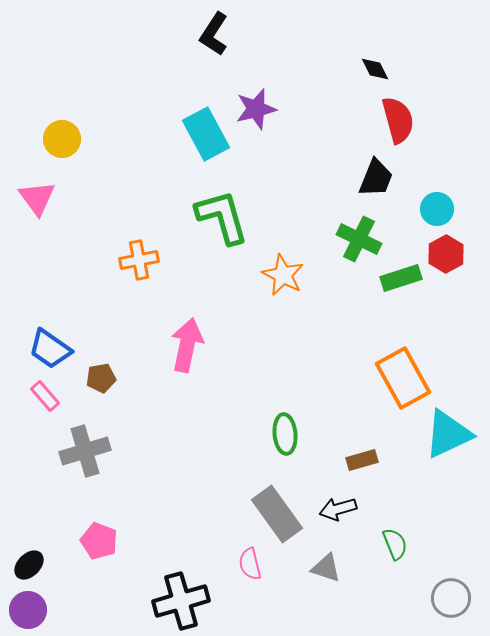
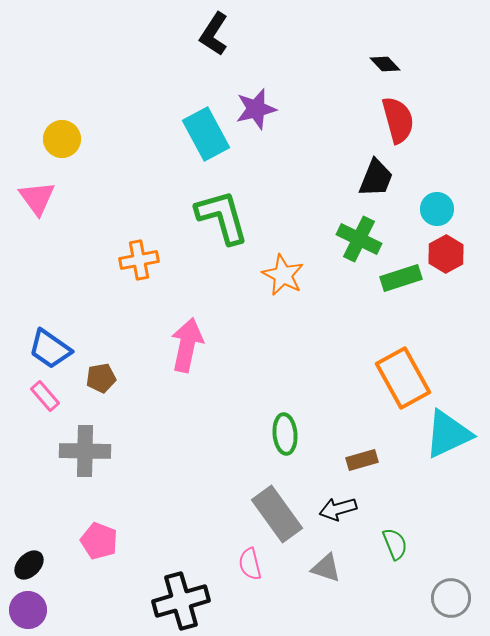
black diamond: moved 10 px right, 5 px up; rotated 16 degrees counterclockwise
gray cross: rotated 18 degrees clockwise
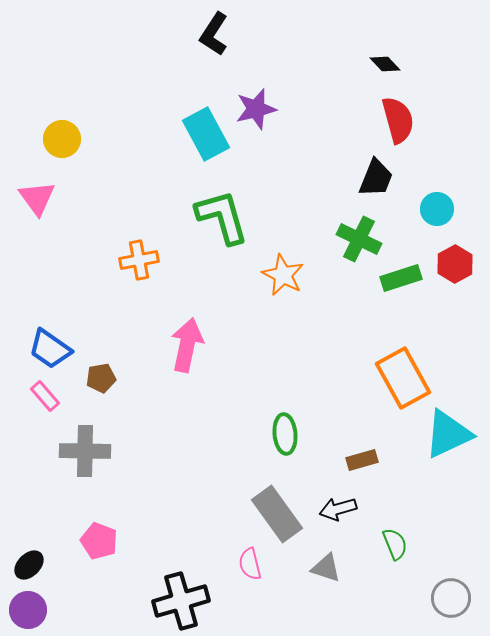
red hexagon: moved 9 px right, 10 px down
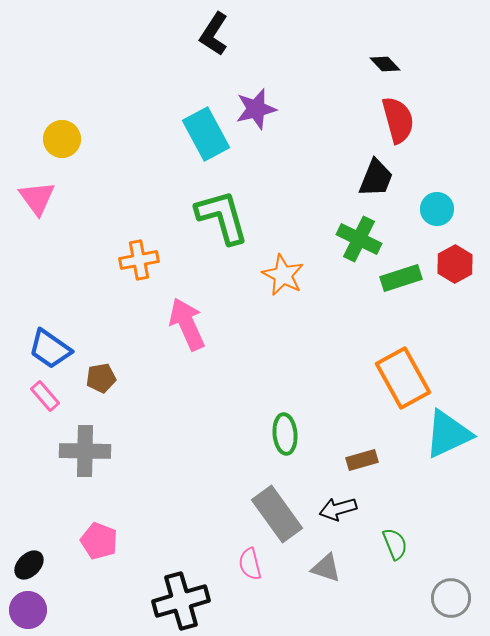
pink arrow: moved 21 px up; rotated 36 degrees counterclockwise
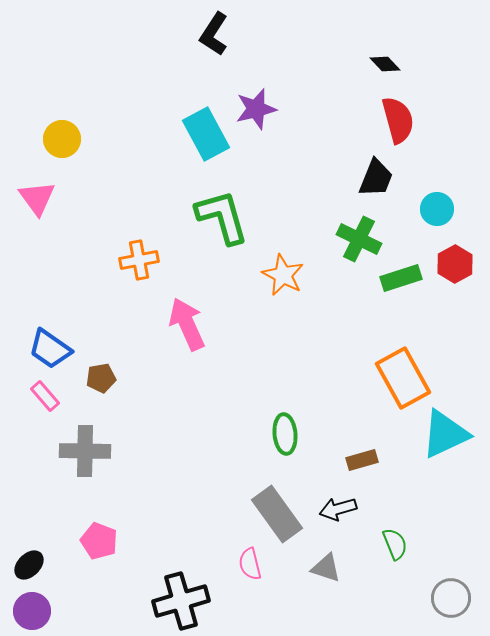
cyan triangle: moved 3 px left
purple circle: moved 4 px right, 1 px down
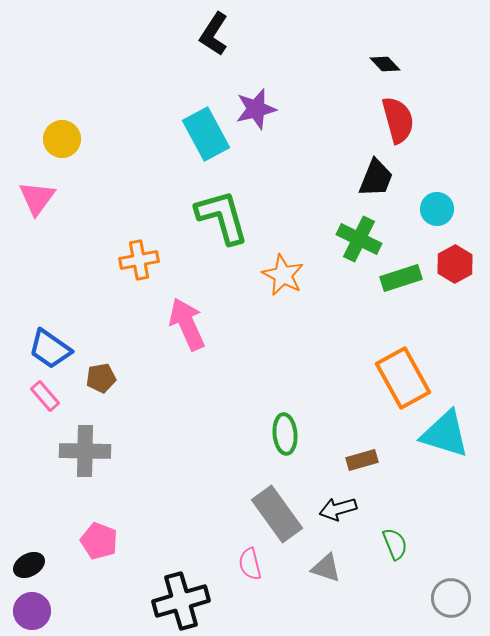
pink triangle: rotated 12 degrees clockwise
cyan triangle: rotated 42 degrees clockwise
black ellipse: rotated 16 degrees clockwise
